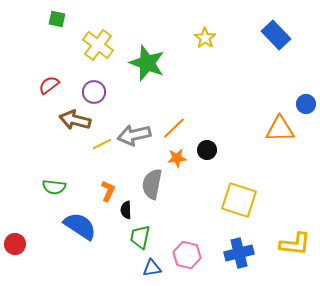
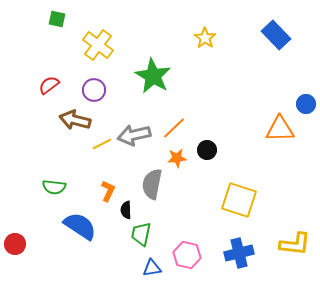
green star: moved 6 px right, 13 px down; rotated 9 degrees clockwise
purple circle: moved 2 px up
green trapezoid: moved 1 px right, 3 px up
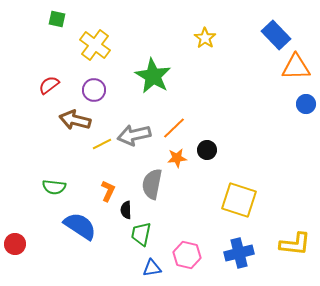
yellow cross: moved 3 px left
orange triangle: moved 16 px right, 62 px up
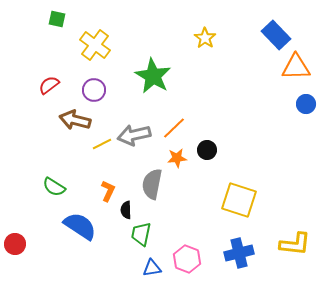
green semicircle: rotated 25 degrees clockwise
pink hexagon: moved 4 px down; rotated 8 degrees clockwise
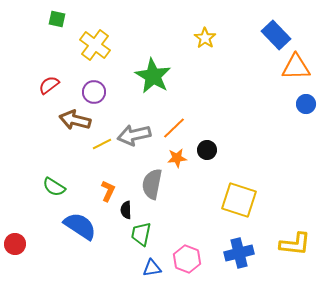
purple circle: moved 2 px down
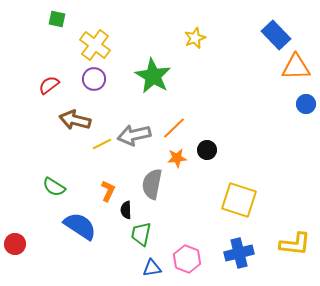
yellow star: moved 10 px left; rotated 15 degrees clockwise
purple circle: moved 13 px up
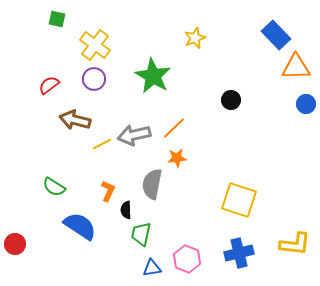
black circle: moved 24 px right, 50 px up
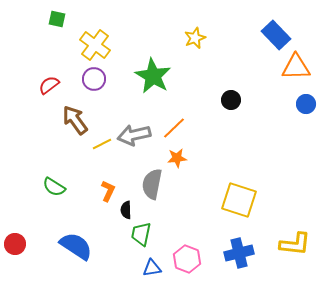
brown arrow: rotated 40 degrees clockwise
blue semicircle: moved 4 px left, 20 px down
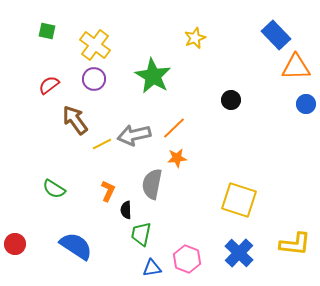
green square: moved 10 px left, 12 px down
green semicircle: moved 2 px down
blue cross: rotated 32 degrees counterclockwise
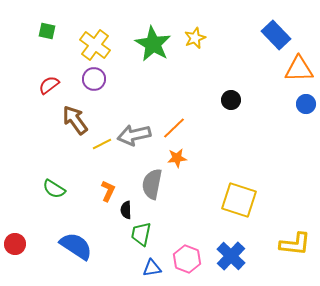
orange triangle: moved 3 px right, 2 px down
green star: moved 32 px up
blue cross: moved 8 px left, 3 px down
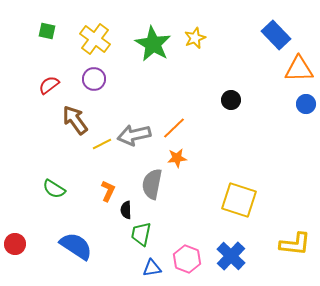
yellow cross: moved 6 px up
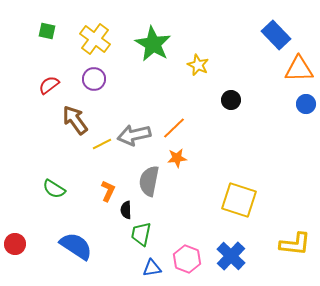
yellow star: moved 3 px right, 27 px down; rotated 25 degrees counterclockwise
gray semicircle: moved 3 px left, 3 px up
